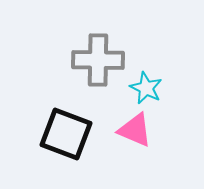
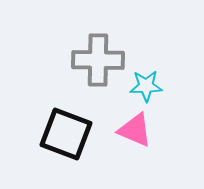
cyan star: moved 2 px up; rotated 28 degrees counterclockwise
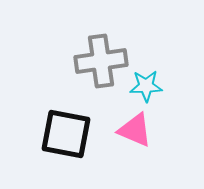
gray cross: moved 3 px right, 1 px down; rotated 9 degrees counterclockwise
black square: rotated 10 degrees counterclockwise
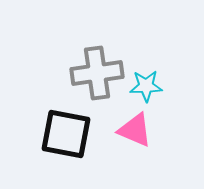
gray cross: moved 4 px left, 12 px down
